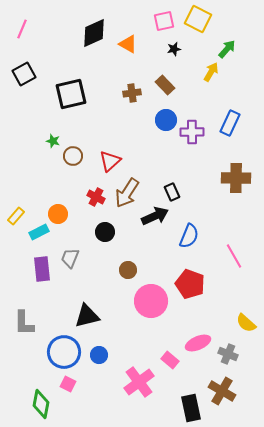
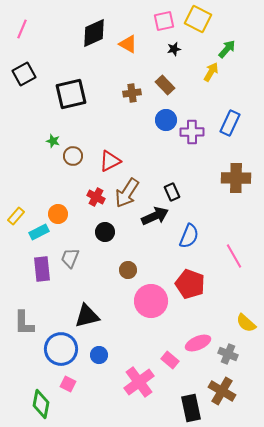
red triangle at (110, 161): rotated 15 degrees clockwise
blue circle at (64, 352): moved 3 px left, 3 px up
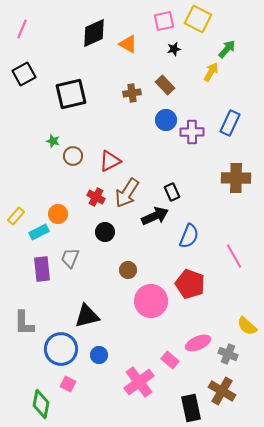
yellow semicircle at (246, 323): moved 1 px right, 3 px down
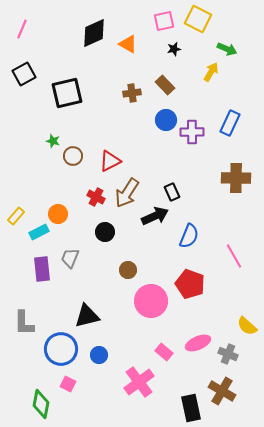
green arrow at (227, 49): rotated 72 degrees clockwise
black square at (71, 94): moved 4 px left, 1 px up
pink rectangle at (170, 360): moved 6 px left, 8 px up
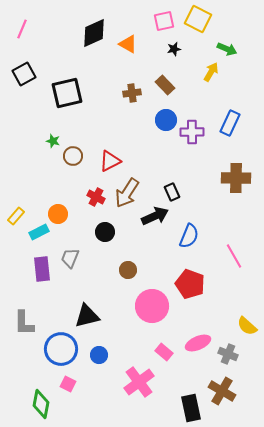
pink circle at (151, 301): moved 1 px right, 5 px down
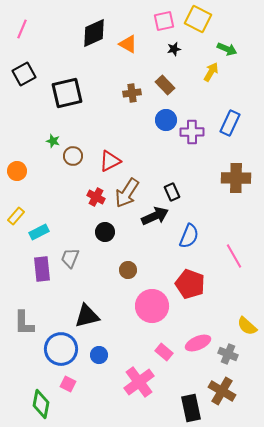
orange circle at (58, 214): moved 41 px left, 43 px up
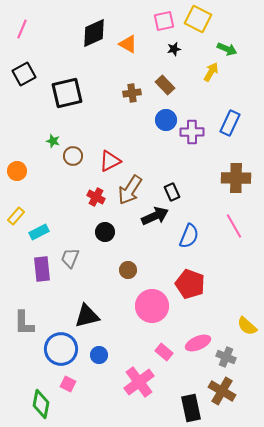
brown arrow at (127, 193): moved 3 px right, 3 px up
pink line at (234, 256): moved 30 px up
gray cross at (228, 354): moved 2 px left, 3 px down
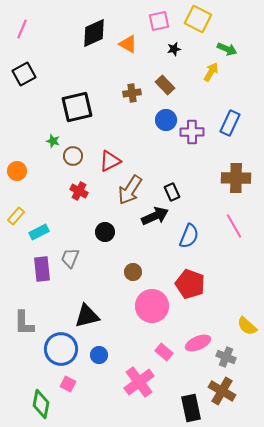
pink square at (164, 21): moved 5 px left
black square at (67, 93): moved 10 px right, 14 px down
red cross at (96, 197): moved 17 px left, 6 px up
brown circle at (128, 270): moved 5 px right, 2 px down
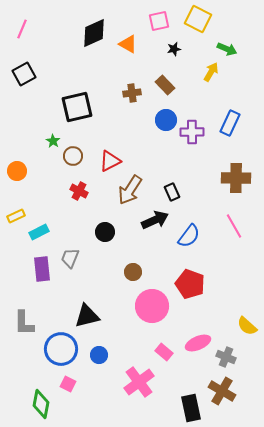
green star at (53, 141): rotated 16 degrees clockwise
yellow rectangle at (16, 216): rotated 24 degrees clockwise
black arrow at (155, 216): moved 4 px down
blue semicircle at (189, 236): rotated 15 degrees clockwise
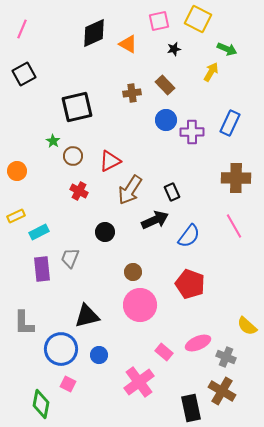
pink circle at (152, 306): moved 12 px left, 1 px up
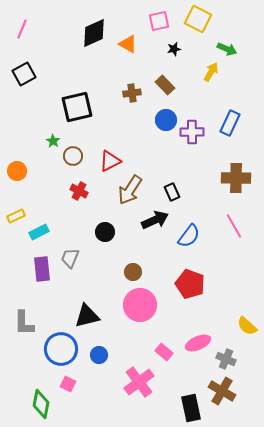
gray cross at (226, 357): moved 2 px down
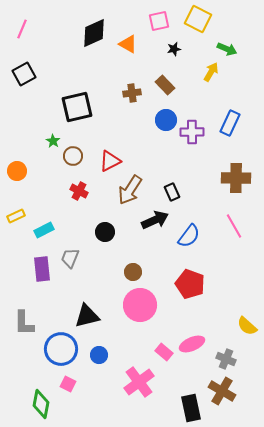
cyan rectangle at (39, 232): moved 5 px right, 2 px up
pink ellipse at (198, 343): moved 6 px left, 1 px down
